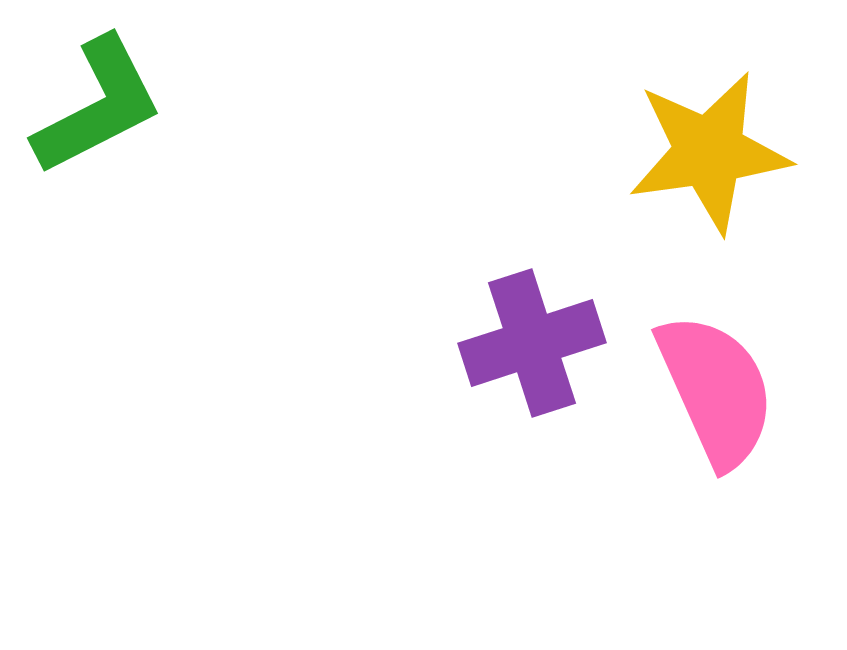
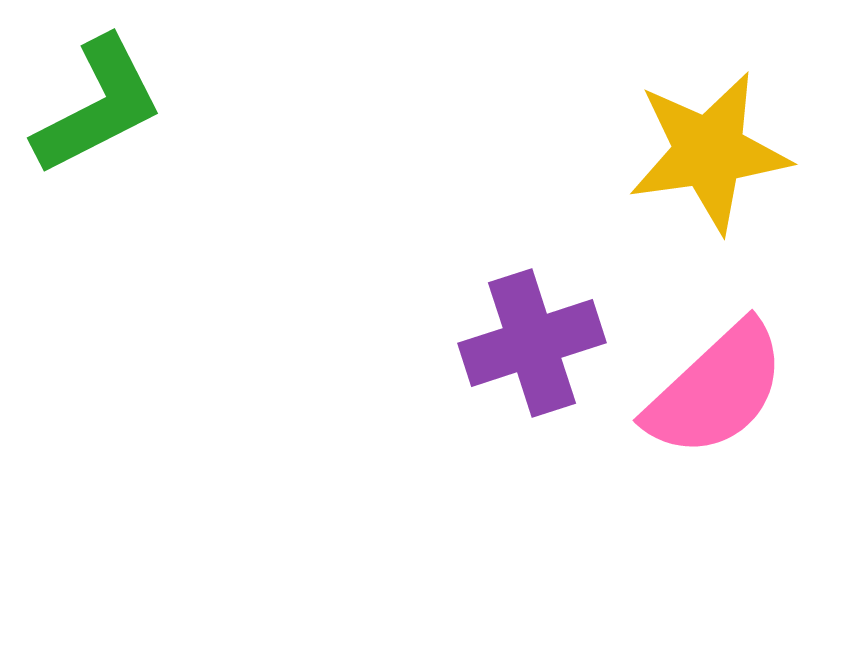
pink semicircle: rotated 71 degrees clockwise
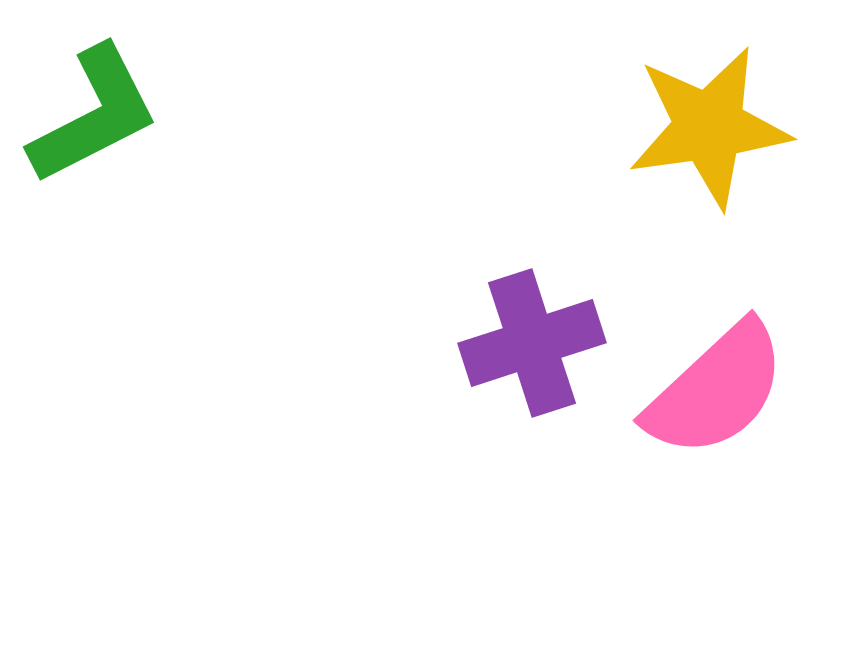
green L-shape: moved 4 px left, 9 px down
yellow star: moved 25 px up
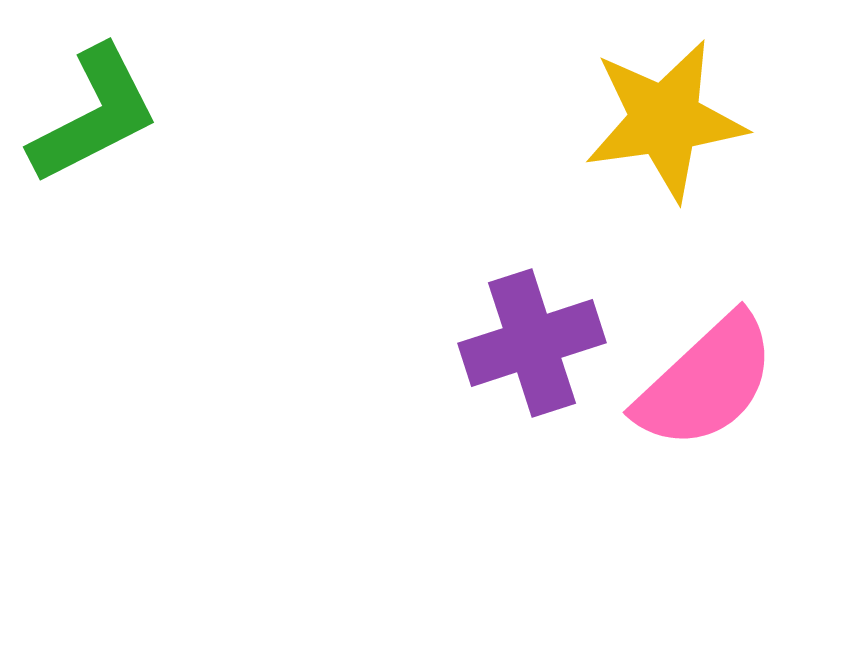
yellow star: moved 44 px left, 7 px up
pink semicircle: moved 10 px left, 8 px up
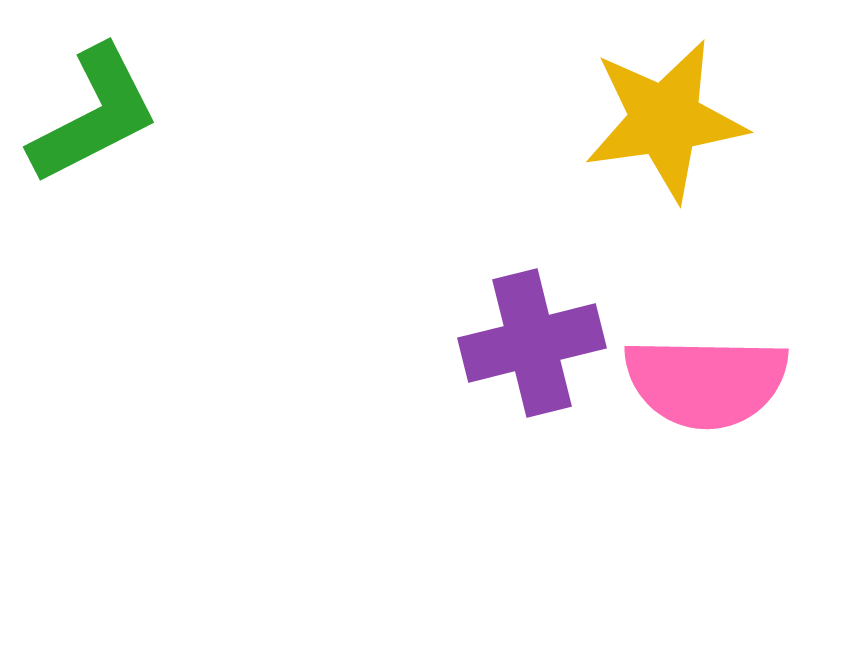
purple cross: rotated 4 degrees clockwise
pink semicircle: rotated 44 degrees clockwise
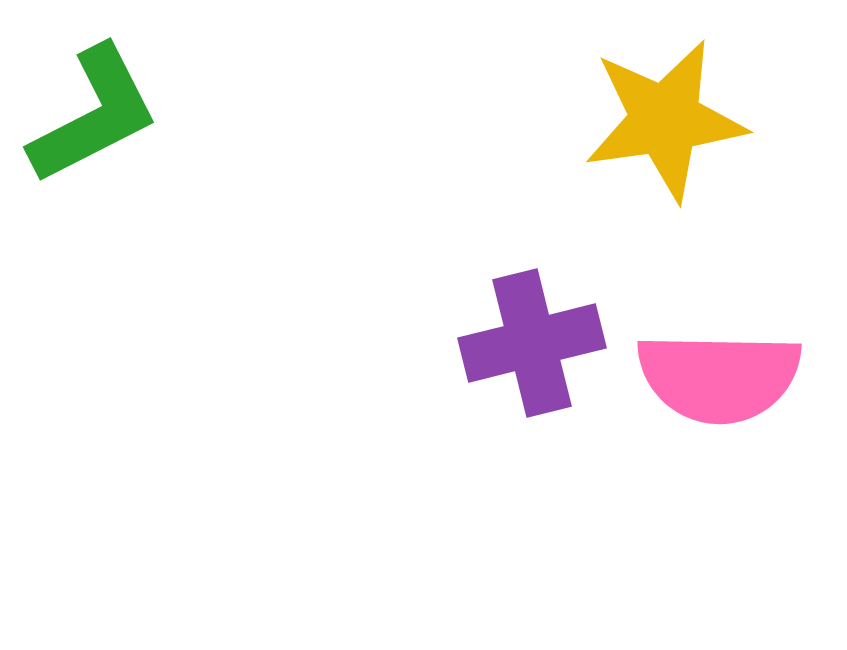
pink semicircle: moved 13 px right, 5 px up
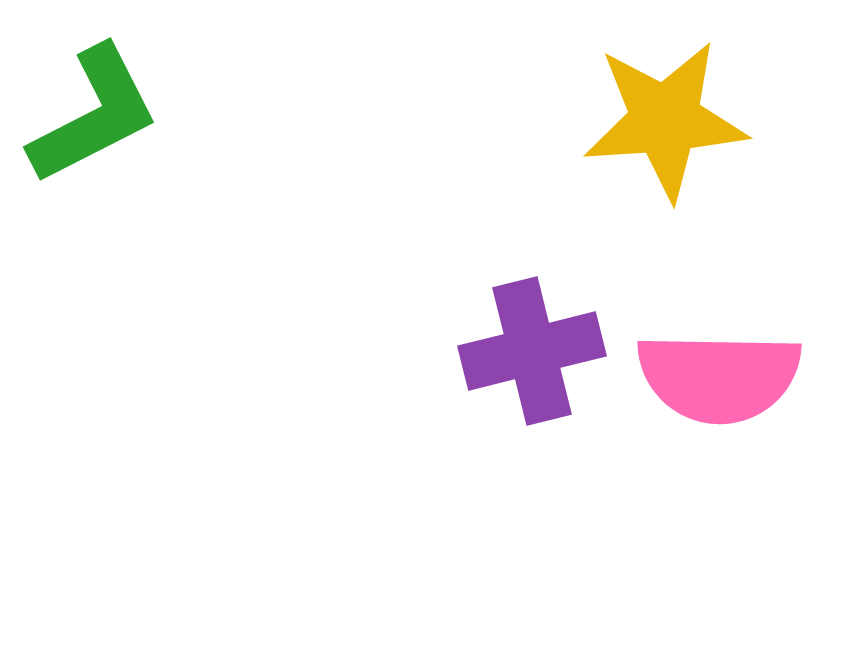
yellow star: rotated 4 degrees clockwise
purple cross: moved 8 px down
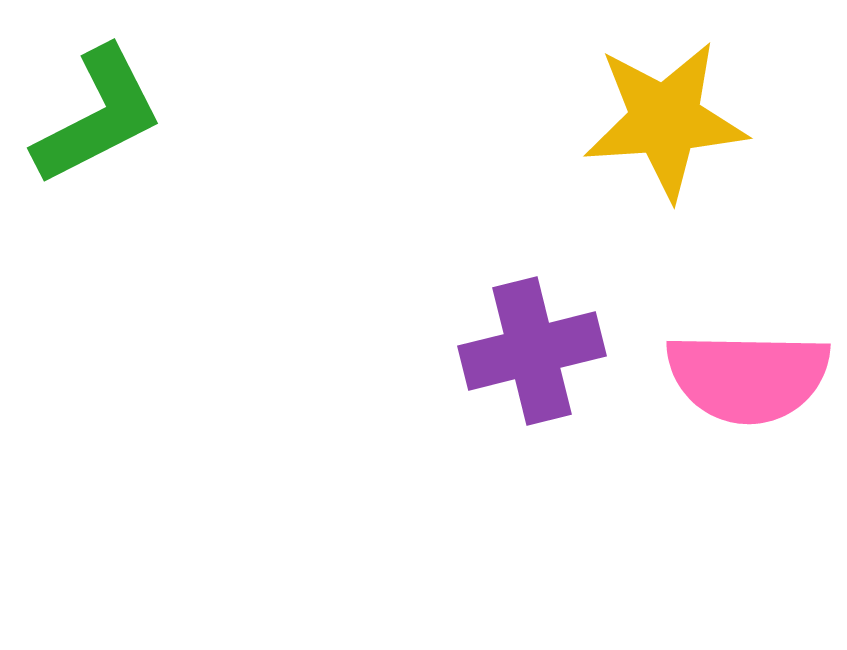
green L-shape: moved 4 px right, 1 px down
pink semicircle: moved 29 px right
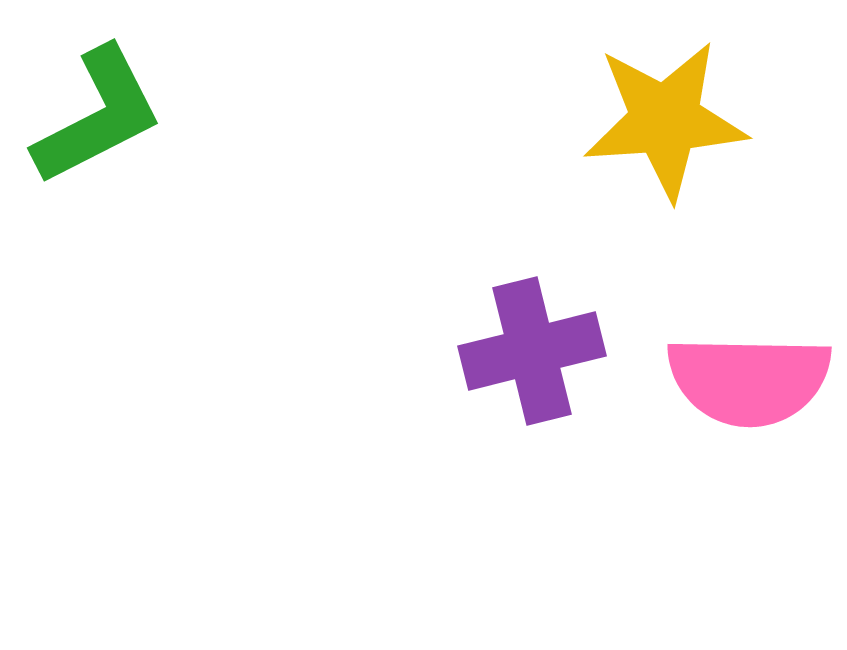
pink semicircle: moved 1 px right, 3 px down
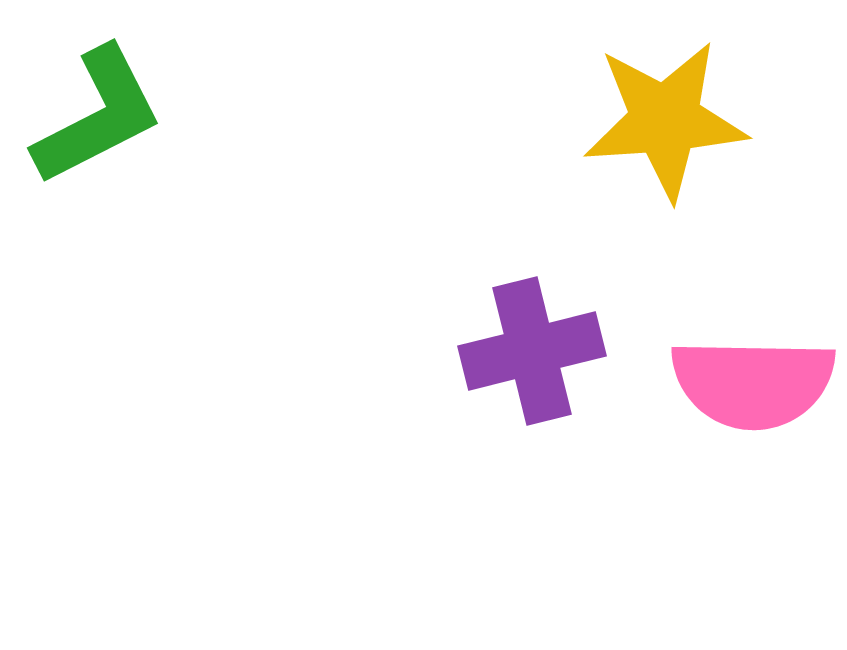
pink semicircle: moved 4 px right, 3 px down
